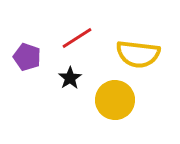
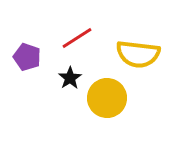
yellow circle: moved 8 px left, 2 px up
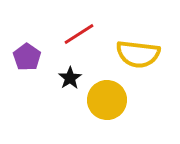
red line: moved 2 px right, 4 px up
purple pentagon: rotated 16 degrees clockwise
yellow circle: moved 2 px down
